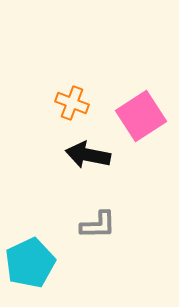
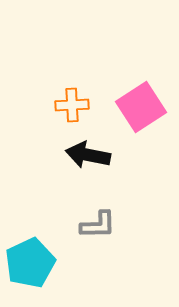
orange cross: moved 2 px down; rotated 24 degrees counterclockwise
pink square: moved 9 px up
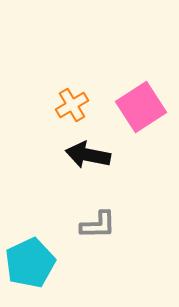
orange cross: rotated 28 degrees counterclockwise
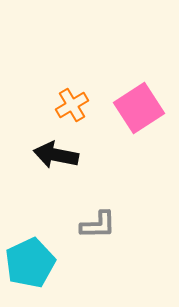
pink square: moved 2 px left, 1 px down
black arrow: moved 32 px left
